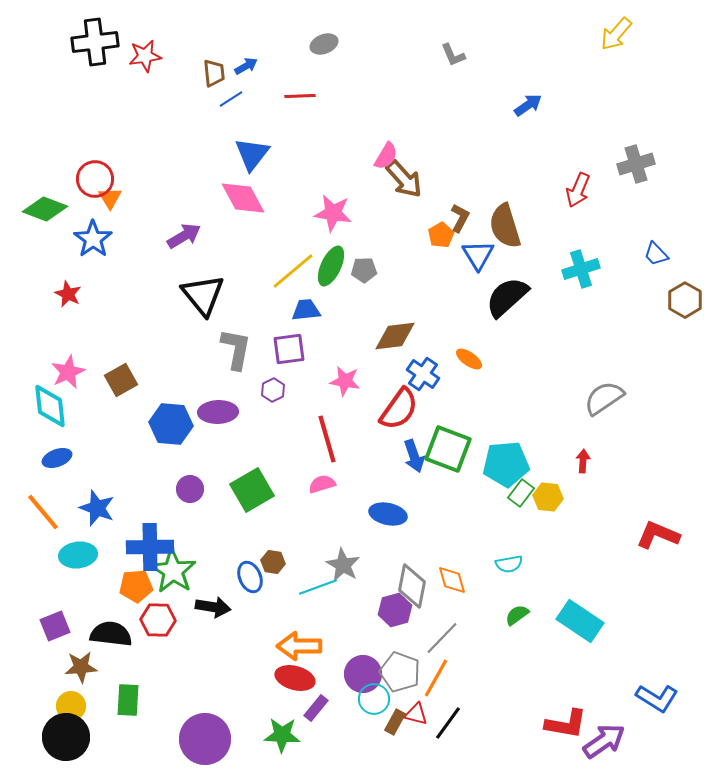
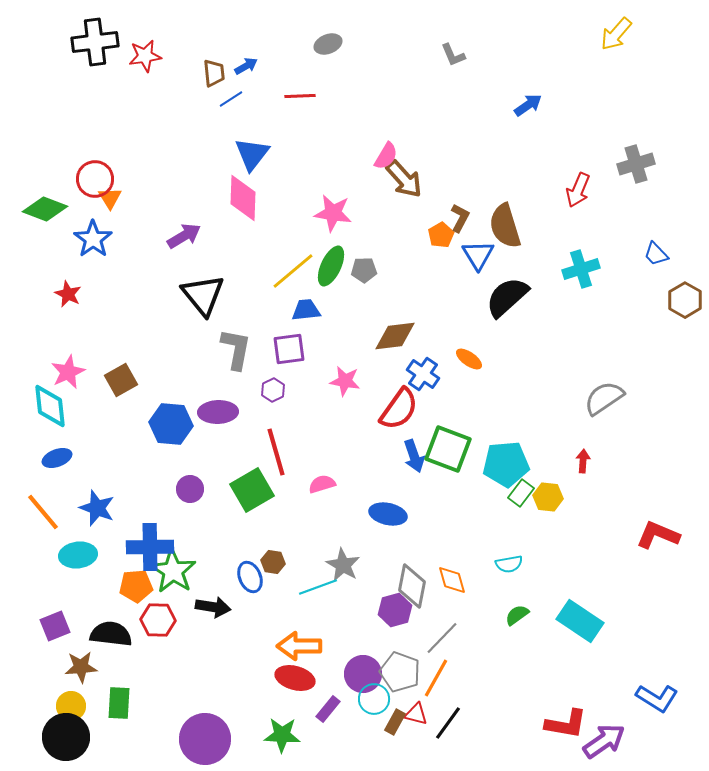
gray ellipse at (324, 44): moved 4 px right
pink diamond at (243, 198): rotated 30 degrees clockwise
red line at (327, 439): moved 51 px left, 13 px down
green rectangle at (128, 700): moved 9 px left, 3 px down
purple rectangle at (316, 708): moved 12 px right, 1 px down
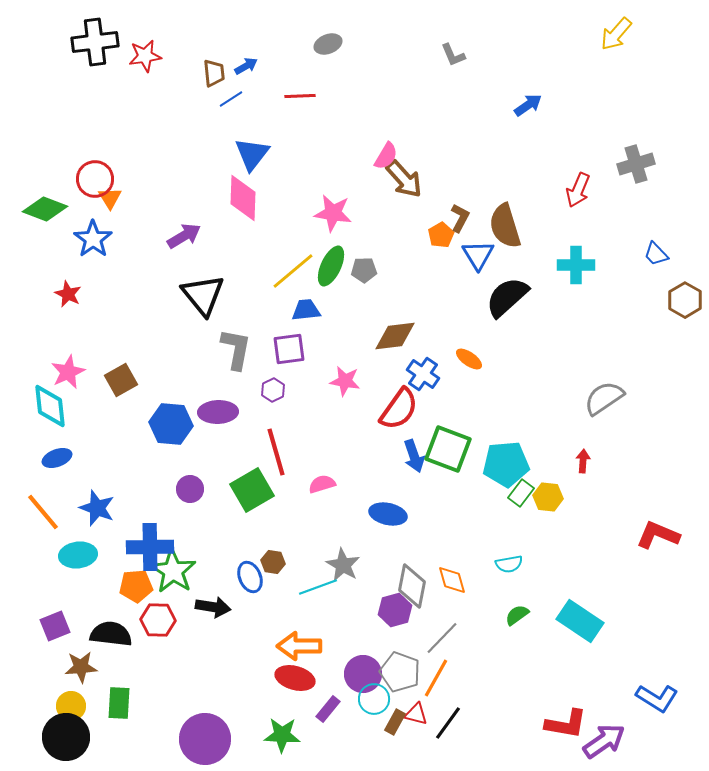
cyan cross at (581, 269): moved 5 px left, 4 px up; rotated 18 degrees clockwise
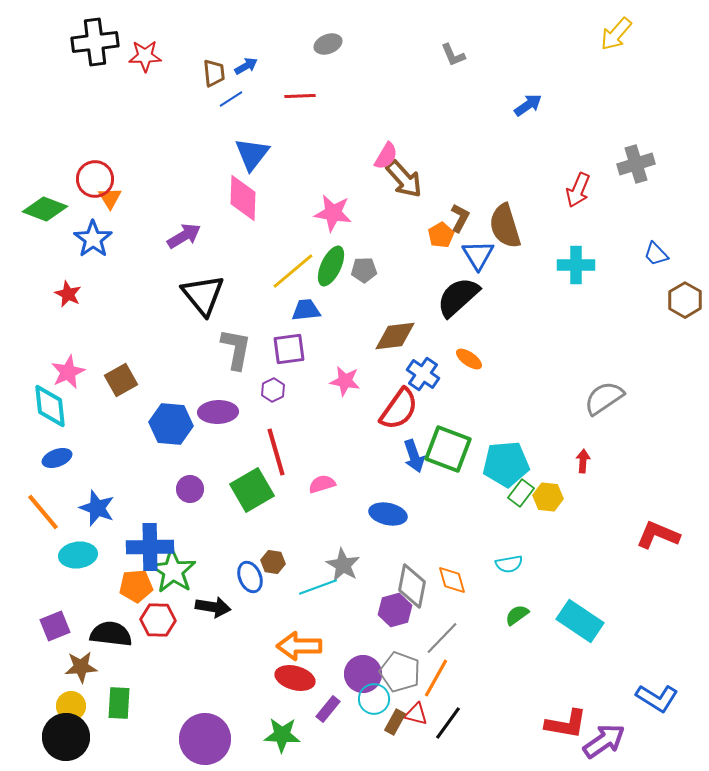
red star at (145, 56): rotated 8 degrees clockwise
black semicircle at (507, 297): moved 49 px left
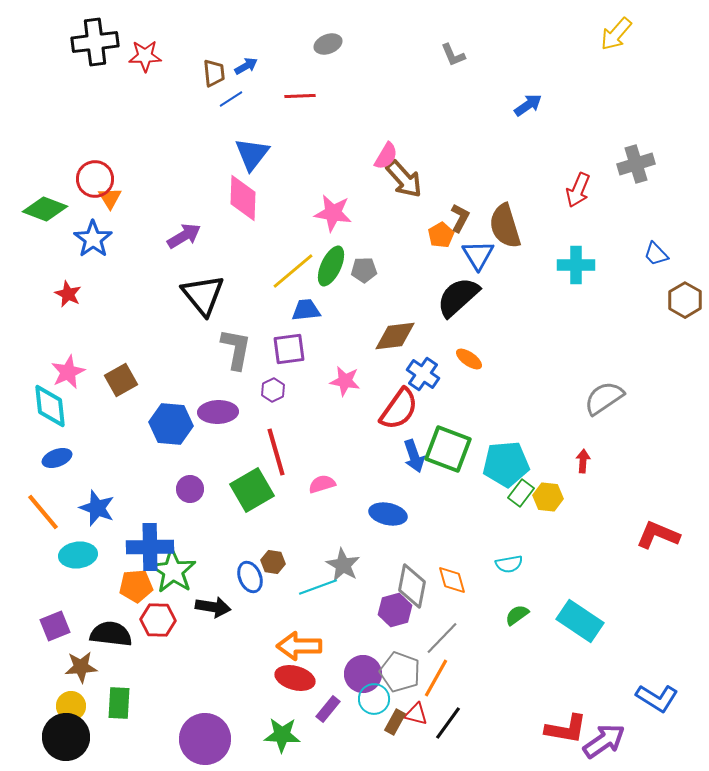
red L-shape at (566, 724): moved 5 px down
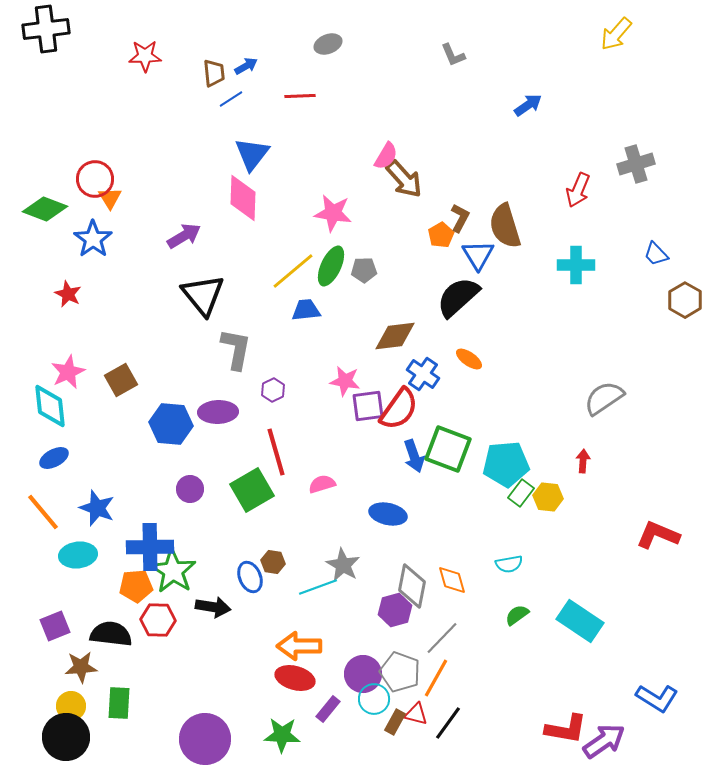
black cross at (95, 42): moved 49 px left, 13 px up
purple square at (289, 349): moved 79 px right, 57 px down
blue ellipse at (57, 458): moved 3 px left; rotated 8 degrees counterclockwise
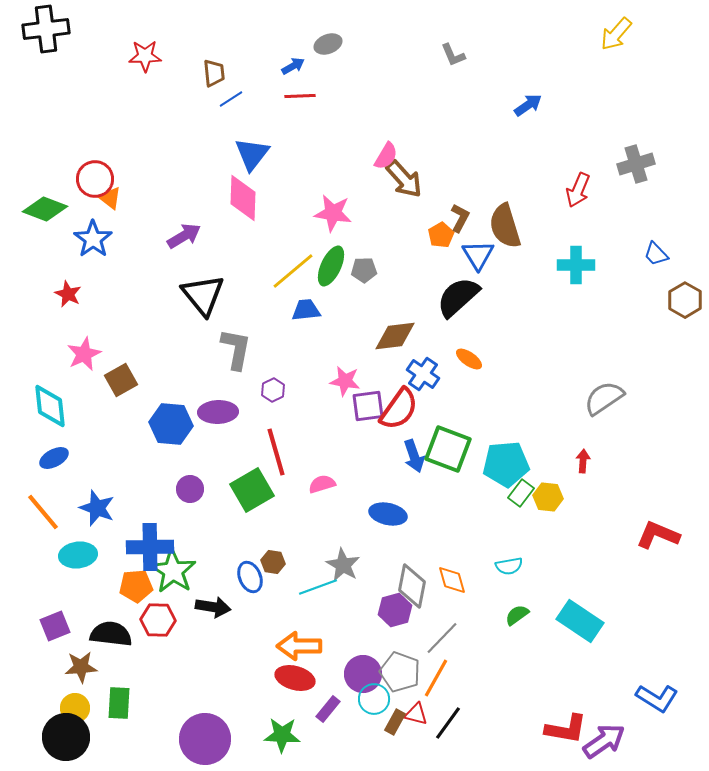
blue arrow at (246, 66): moved 47 px right
orange triangle at (110, 198): rotated 20 degrees counterclockwise
pink star at (68, 372): moved 16 px right, 18 px up
cyan semicircle at (509, 564): moved 2 px down
yellow circle at (71, 706): moved 4 px right, 2 px down
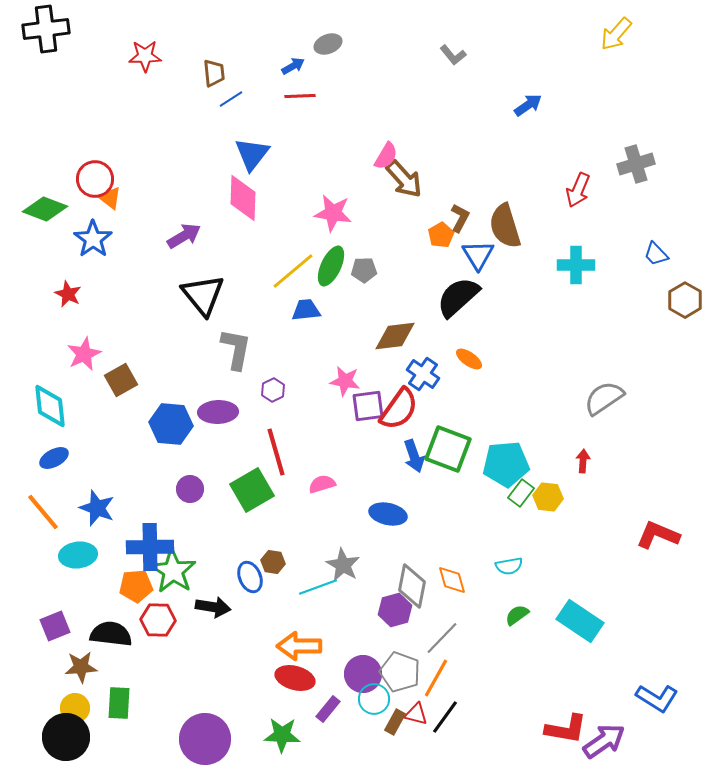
gray L-shape at (453, 55): rotated 16 degrees counterclockwise
black line at (448, 723): moved 3 px left, 6 px up
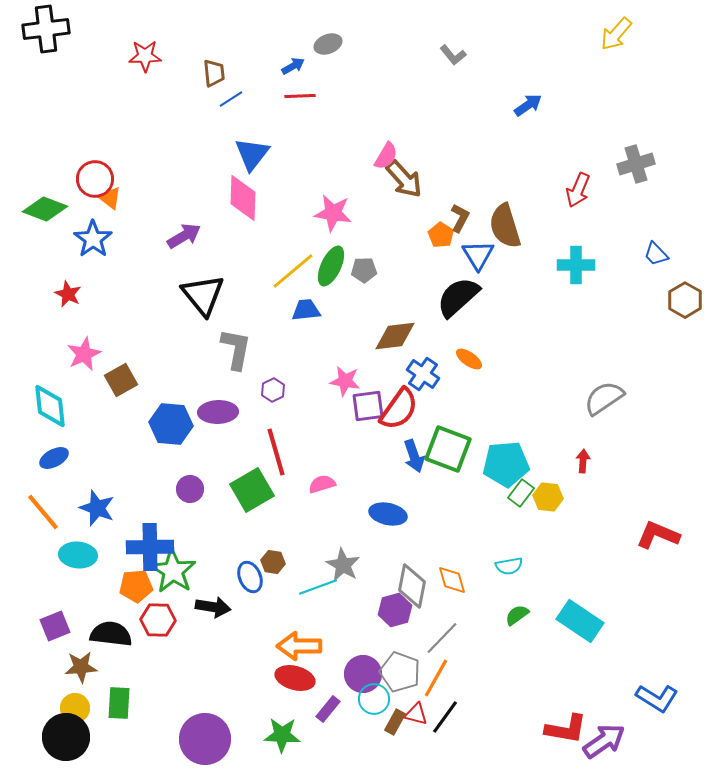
orange pentagon at (441, 235): rotated 10 degrees counterclockwise
cyan ellipse at (78, 555): rotated 12 degrees clockwise
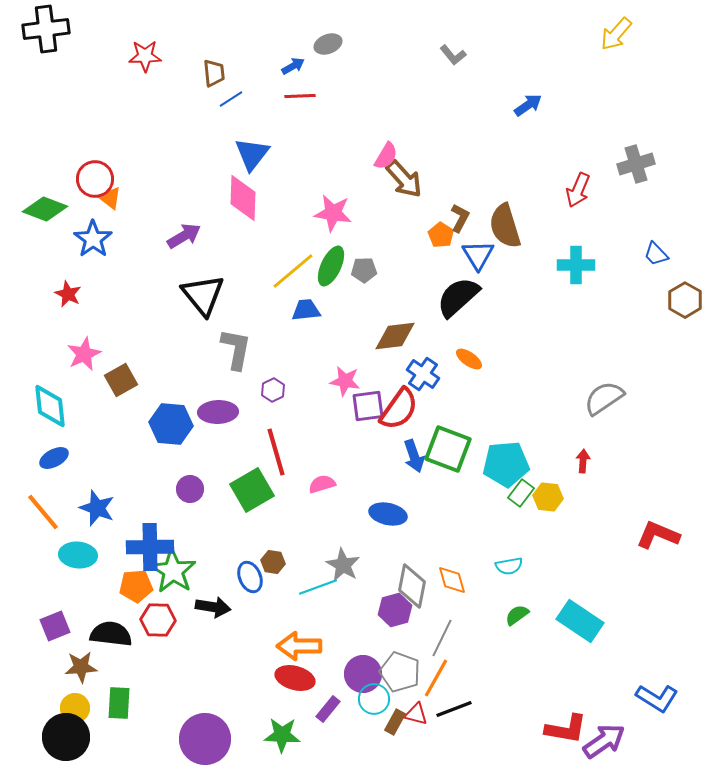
gray line at (442, 638): rotated 18 degrees counterclockwise
black line at (445, 717): moved 9 px right, 8 px up; rotated 33 degrees clockwise
